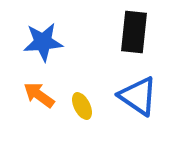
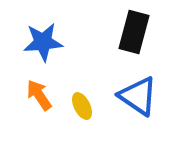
black rectangle: rotated 9 degrees clockwise
orange arrow: rotated 20 degrees clockwise
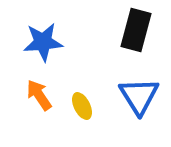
black rectangle: moved 2 px right, 2 px up
blue triangle: moved 1 px right; rotated 24 degrees clockwise
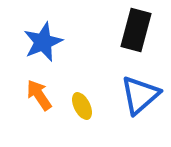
blue star: rotated 18 degrees counterclockwise
blue triangle: moved 1 px right, 1 px up; rotated 21 degrees clockwise
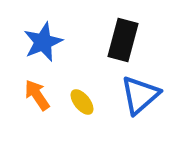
black rectangle: moved 13 px left, 10 px down
orange arrow: moved 2 px left
yellow ellipse: moved 4 px up; rotated 12 degrees counterclockwise
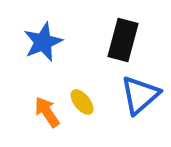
orange arrow: moved 10 px right, 17 px down
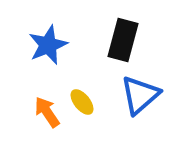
blue star: moved 5 px right, 3 px down
